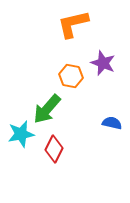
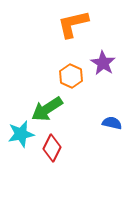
purple star: rotated 10 degrees clockwise
orange hexagon: rotated 15 degrees clockwise
green arrow: rotated 16 degrees clockwise
red diamond: moved 2 px left, 1 px up
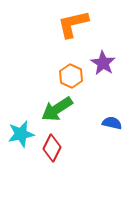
green arrow: moved 10 px right
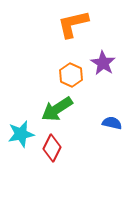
orange hexagon: moved 1 px up
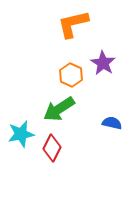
green arrow: moved 2 px right
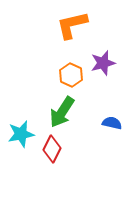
orange L-shape: moved 1 px left, 1 px down
purple star: rotated 25 degrees clockwise
green arrow: moved 3 px right, 3 px down; rotated 24 degrees counterclockwise
red diamond: moved 1 px down
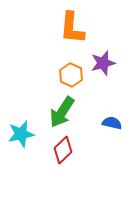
orange L-shape: moved 3 px down; rotated 72 degrees counterclockwise
red diamond: moved 11 px right, 1 px down; rotated 20 degrees clockwise
